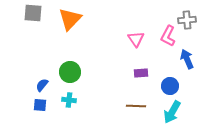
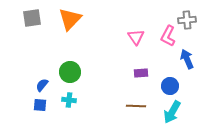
gray square: moved 1 px left, 5 px down; rotated 12 degrees counterclockwise
pink triangle: moved 2 px up
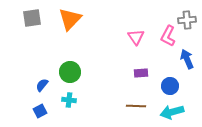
blue square: moved 6 px down; rotated 32 degrees counterclockwise
cyan arrow: rotated 45 degrees clockwise
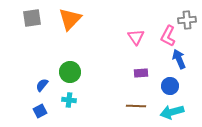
blue arrow: moved 8 px left
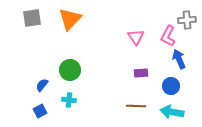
green circle: moved 2 px up
blue circle: moved 1 px right
cyan arrow: rotated 25 degrees clockwise
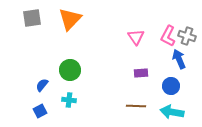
gray cross: moved 16 px down; rotated 24 degrees clockwise
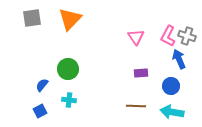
green circle: moved 2 px left, 1 px up
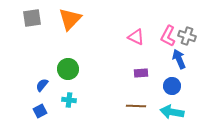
pink triangle: rotated 30 degrees counterclockwise
blue circle: moved 1 px right
